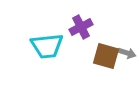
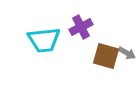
cyan trapezoid: moved 3 px left, 6 px up
gray arrow: rotated 12 degrees clockwise
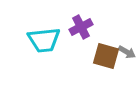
gray arrow: moved 1 px up
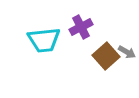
brown square: rotated 32 degrees clockwise
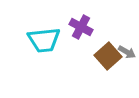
purple cross: rotated 35 degrees counterclockwise
brown square: moved 2 px right
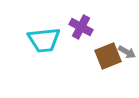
brown square: rotated 20 degrees clockwise
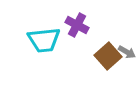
purple cross: moved 4 px left, 2 px up
brown square: rotated 20 degrees counterclockwise
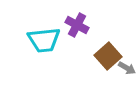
gray arrow: moved 16 px down
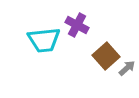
brown square: moved 2 px left
gray arrow: rotated 72 degrees counterclockwise
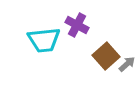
gray arrow: moved 4 px up
